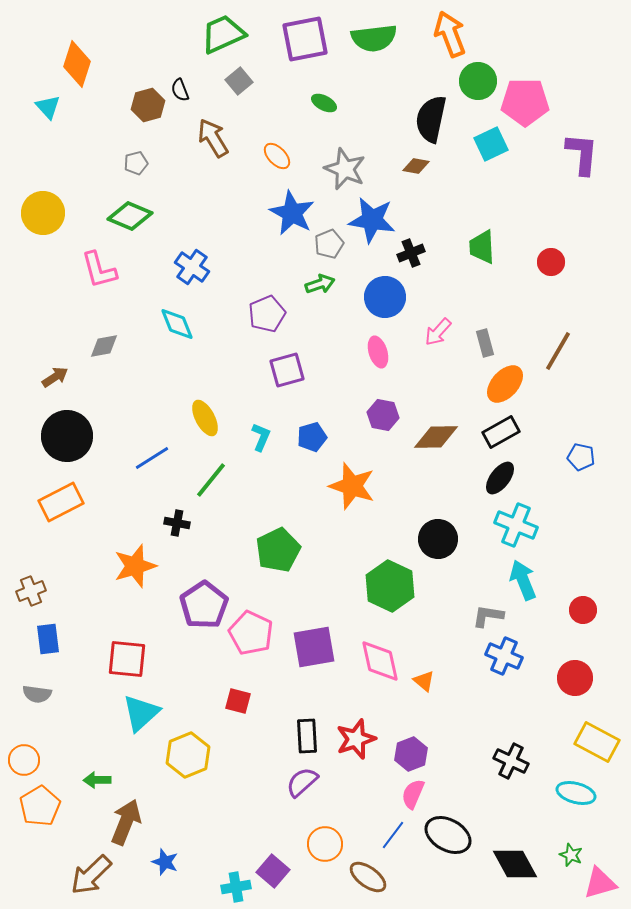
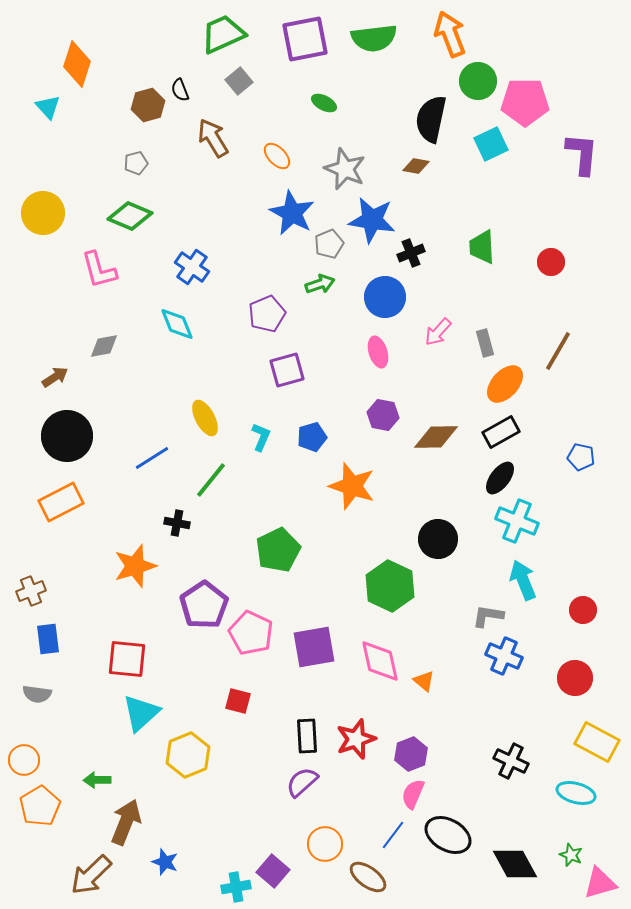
cyan cross at (516, 525): moved 1 px right, 4 px up
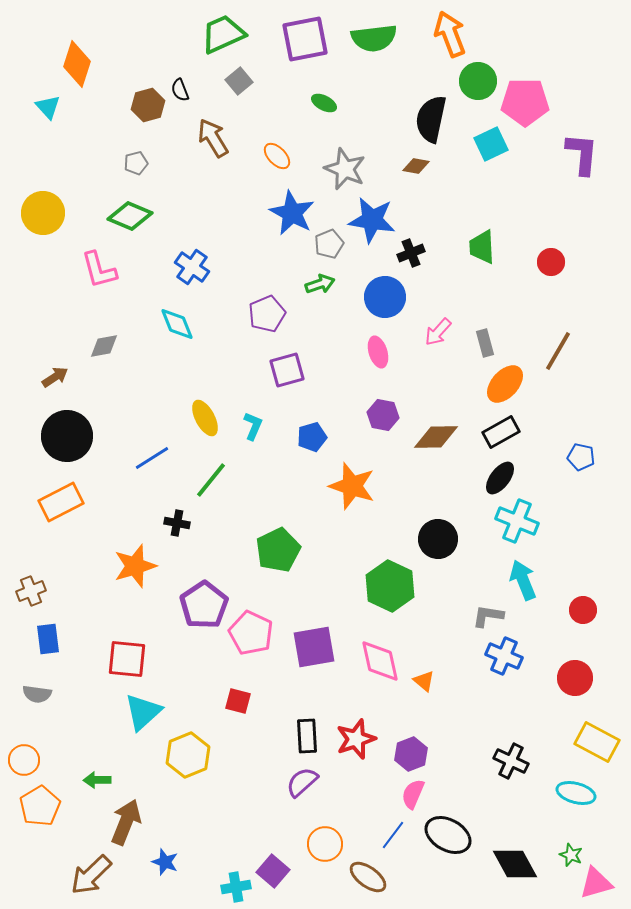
cyan L-shape at (261, 437): moved 8 px left, 11 px up
cyan triangle at (141, 713): moved 2 px right, 1 px up
pink triangle at (600, 883): moved 4 px left
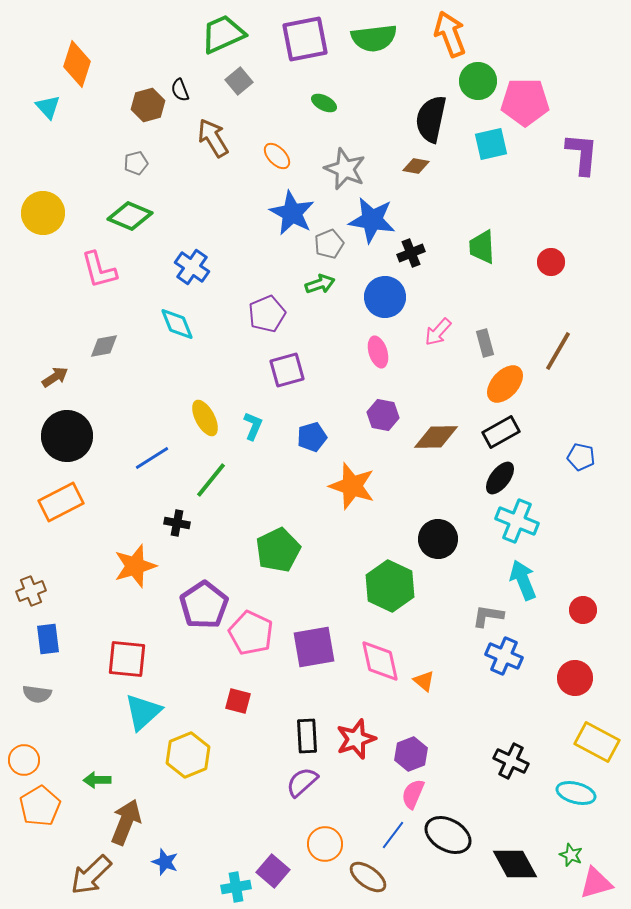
cyan square at (491, 144): rotated 12 degrees clockwise
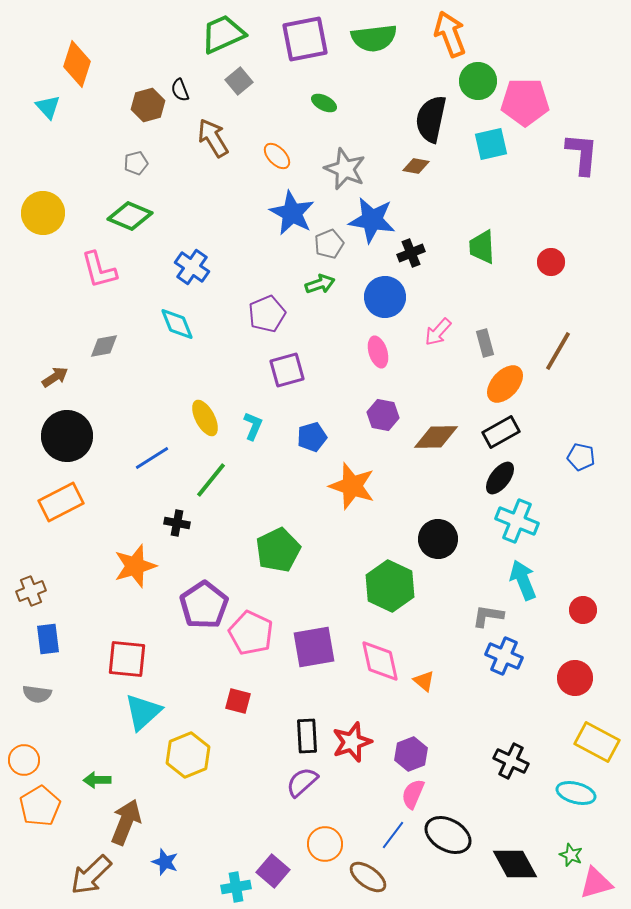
red star at (356, 739): moved 4 px left, 3 px down
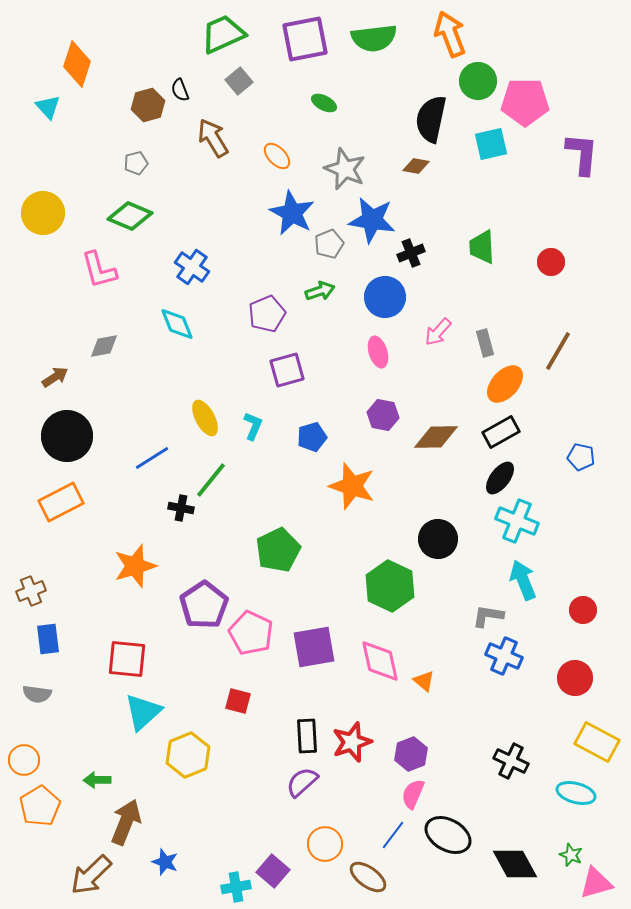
green arrow at (320, 284): moved 7 px down
black cross at (177, 523): moved 4 px right, 15 px up
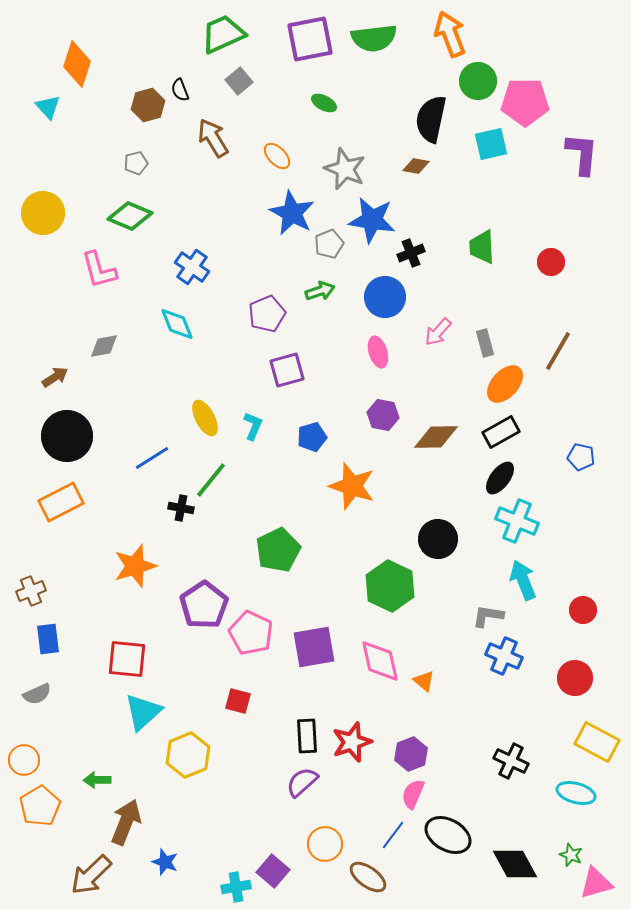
purple square at (305, 39): moved 5 px right
gray semicircle at (37, 694): rotated 32 degrees counterclockwise
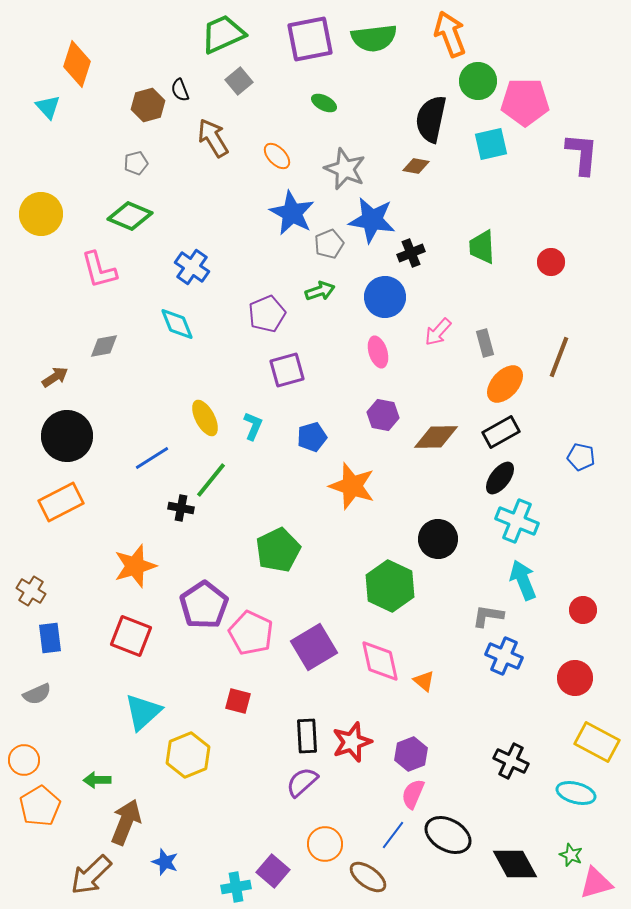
yellow circle at (43, 213): moved 2 px left, 1 px down
brown line at (558, 351): moved 1 px right, 6 px down; rotated 9 degrees counterclockwise
brown cross at (31, 591): rotated 36 degrees counterclockwise
blue rectangle at (48, 639): moved 2 px right, 1 px up
purple square at (314, 647): rotated 21 degrees counterclockwise
red square at (127, 659): moved 4 px right, 23 px up; rotated 15 degrees clockwise
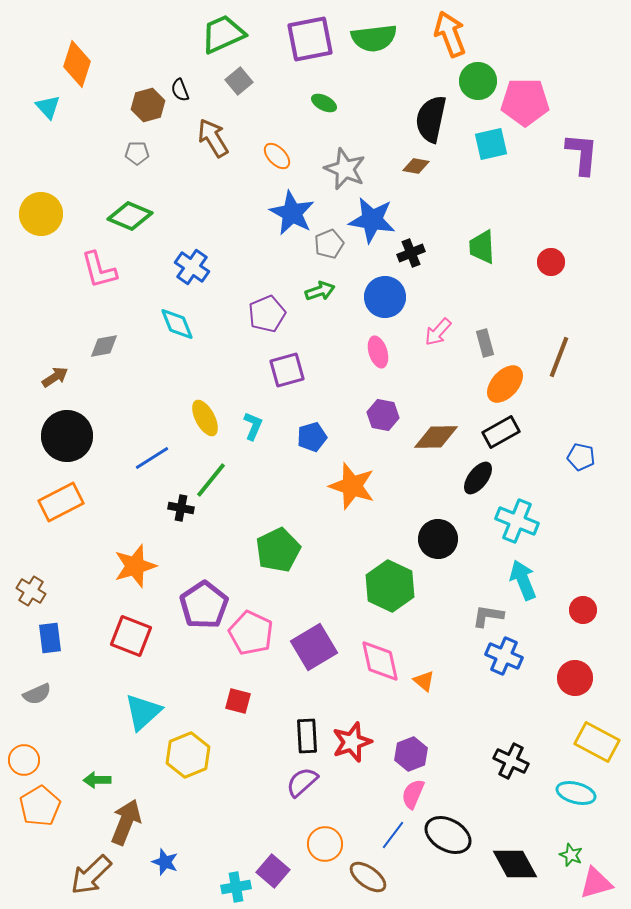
gray pentagon at (136, 163): moved 1 px right, 10 px up; rotated 15 degrees clockwise
black ellipse at (500, 478): moved 22 px left
